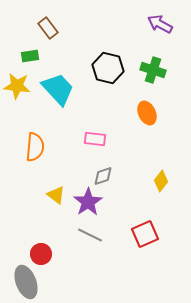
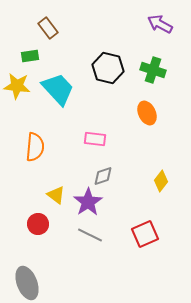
red circle: moved 3 px left, 30 px up
gray ellipse: moved 1 px right, 1 px down
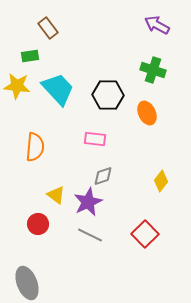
purple arrow: moved 3 px left, 1 px down
black hexagon: moved 27 px down; rotated 12 degrees counterclockwise
purple star: rotated 8 degrees clockwise
red square: rotated 20 degrees counterclockwise
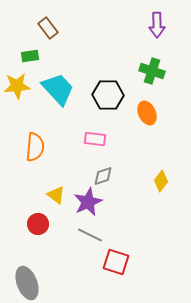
purple arrow: rotated 120 degrees counterclockwise
green cross: moved 1 px left, 1 px down
yellow star: rotated 12 degrees counterclockwise
red square: moved 29 px left, 28 px down; rotated 28 degrees counterclockwise
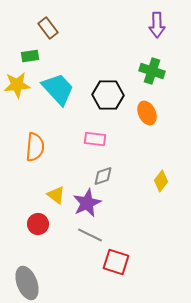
yellow star: moved 1 px up
purple star: moved 1 px left, 1 px down
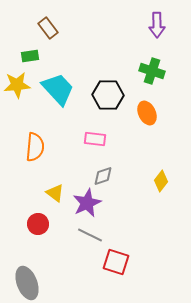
yellow triangle: moved 1 px left, 2 px up
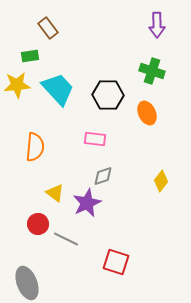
gray line: moved 24 px left, 4 px down
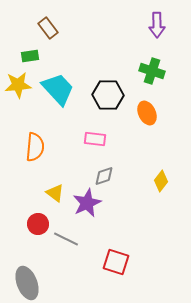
yellow star: moved 1 px right
gray diamond: moved 1 px right
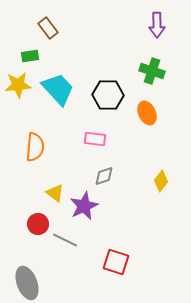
purple star: moved 3 px left, 3 px down
gray line: moved 1 px left, 1 px down
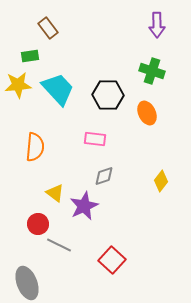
gray line: moved 6 px left, 5 px down
red square: moved 4 px left, 2 px up; rotated 24 degrees clockwise
